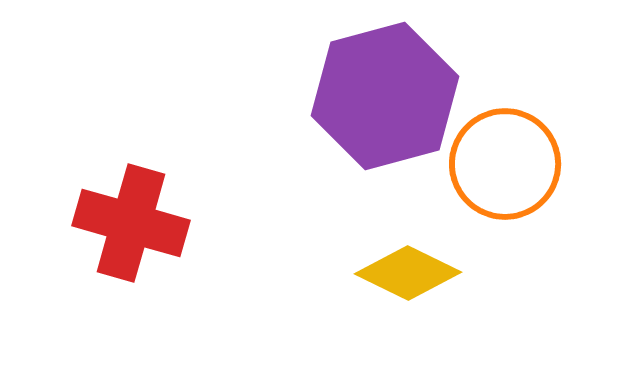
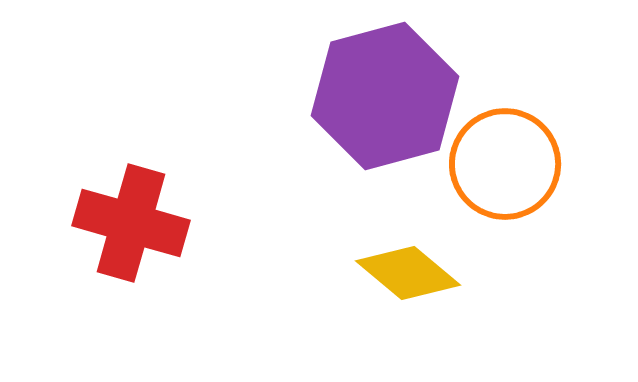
yellow diamond: rotated 14 degrees clockwise
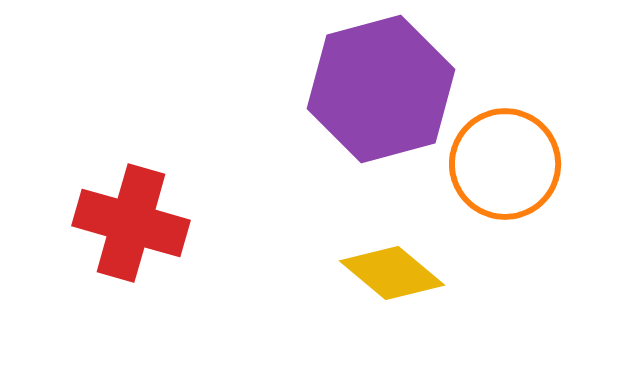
purple hexagon: moved 4 px left, 7 px up
yellow diamond: moved 16 px left
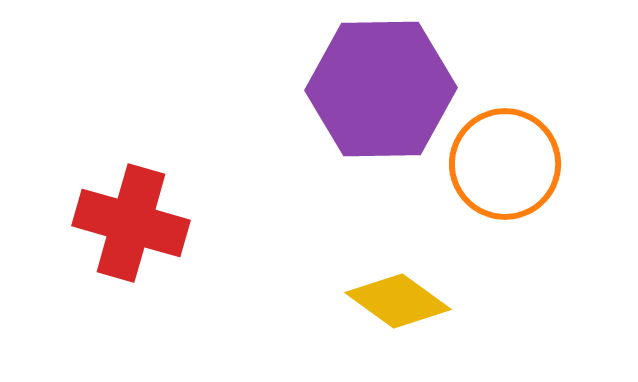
purple hexagon: rotated 14 degrees clockwise
yellow diamond: moved 6 px right, 28 px down; rotated 4 degrees counterclockwise
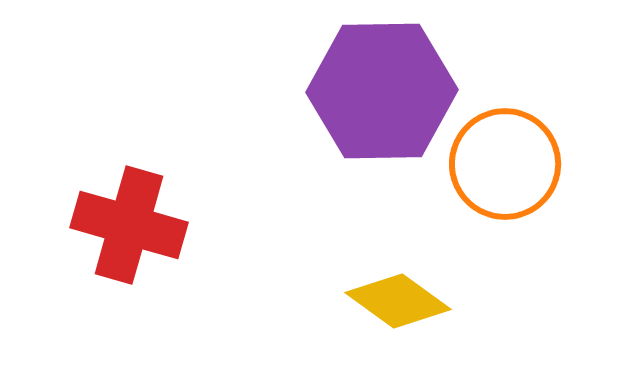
purple hexagon: moved 1 px right, 2 px down
red cross: moved 2 px left, 2 px down
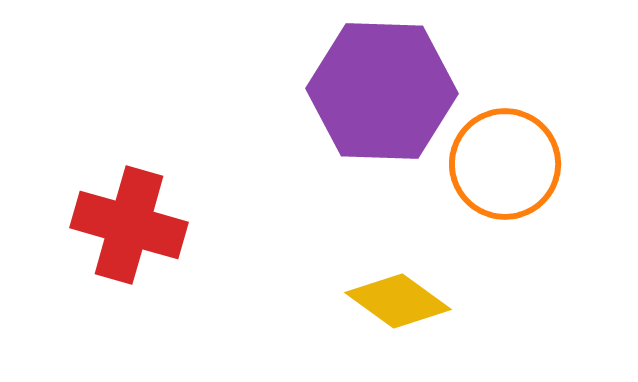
purple hexagon: rotated 3 degrees clockwise
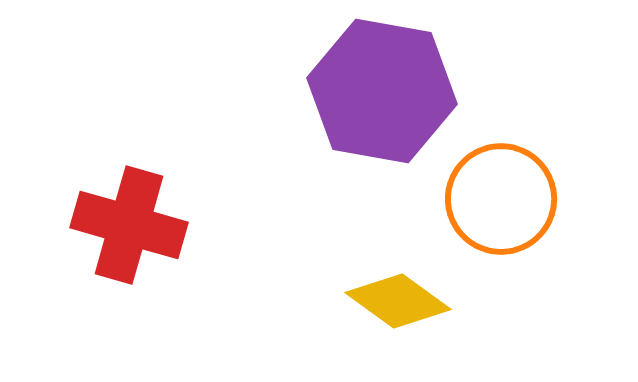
purple hexagon: rotated 8 degrees clockwise
orange circle: moved 4 px left, 35 px down
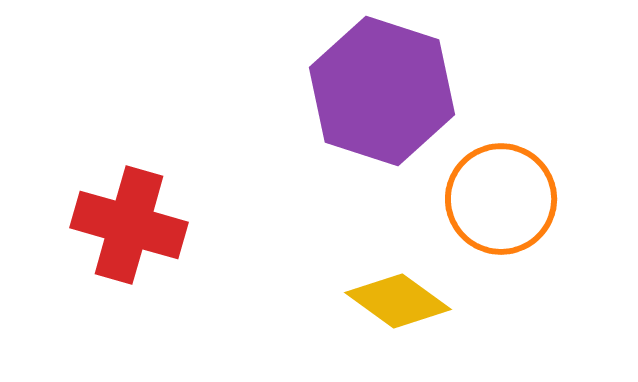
purple hexagon: rotated 8 degrees clockwise
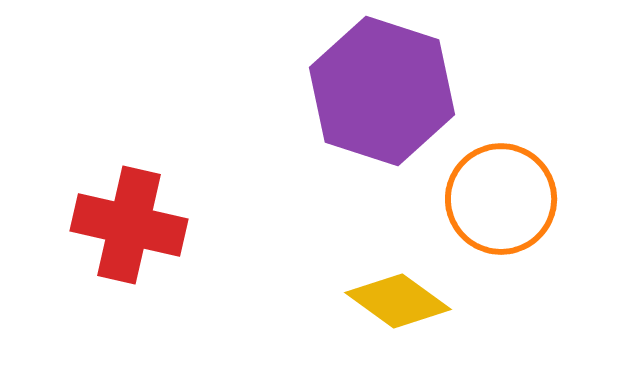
red cross: rotated 3 degrees counterclockwise
